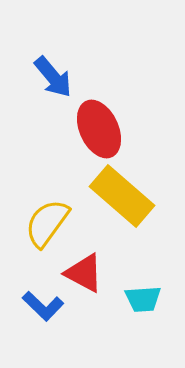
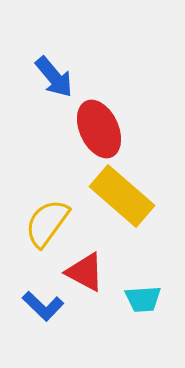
blue arrow: moved 1 px right
red triangle: moved 1 px right, 1 px up
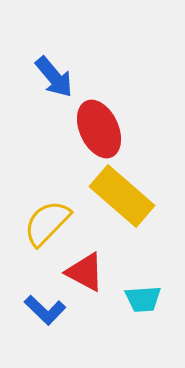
yellow semicircle: rotated 8 degrees clockwise
blue L-shape: moved 2 px right, 4 px down
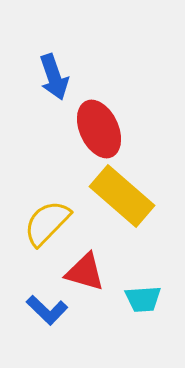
blue arrow: rotated 21 degrees clockwise
red triangle: rotated 12 degrees counterclockwise
blue L-shape: moved 2 px right
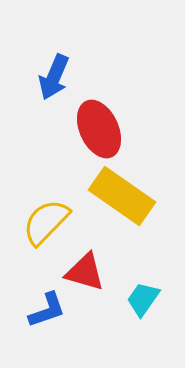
blue arrow: rotated 42 degrees clockwise
yellow rectangle: rotated 6 degrees counterclockwise
yellow semicircle: moved 1 px left, 1 px up
cyan trapezoid: rotated 129 degrees clockwise
blue L-shape: rotated 63 degrees counterclockwise
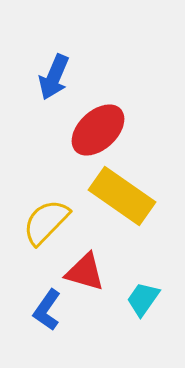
red ellipse: moved 1 px left, 1 px down; rotated 72 degrees clockwise
blue L-shape: rotated 144 degrees clockwise
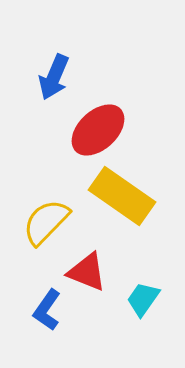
red triangle: moved 2 px right; rotated 6 degrees clockwise
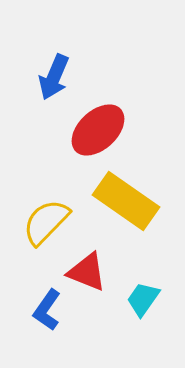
yellow rectangle: moved 4 px right, 5 px down
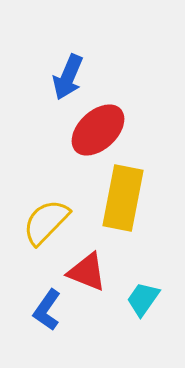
blue arrow: moved 14 px right
yellow rectangle: moved 3 px left, 3 px up; rotated 66 degrees clockwise
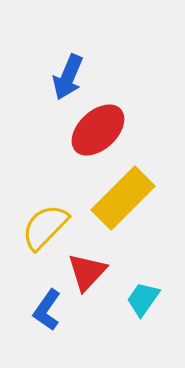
yellow rectangle: rotated 34 degrees clockwise
yellow semicircle: moved 1 px left, 5 px down
red triangle: rotated 51 degrees clockwise
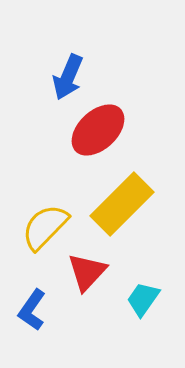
yellow rectangle: moved 1 px left, 6 px down
blue L-shape: moved 15 px left
